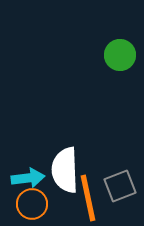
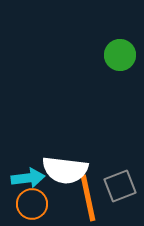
white semicircle: rotated 81 degrees counterclockwise
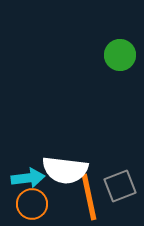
orange line: moved 1 px right, 1 px up
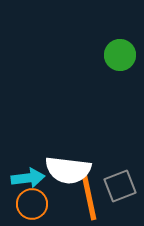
white semicircle: moved 3 px right
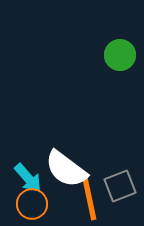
white semicircle: moved 2 px left, 1 px up; rotated 30 degrees clockwise
cyan arrow: rotated 56 degrees clockwise
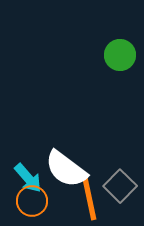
gray square: rotated 24 degrees counterclockwise
orange circle: moved 3 px up
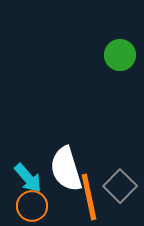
white semicircle: rotated 36 degrees clockwise
orange circle: moved 5 px down
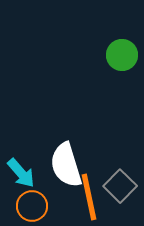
green circle: moved 2 px right
white semicircle: moved 4 px up
cyan arrow: moved 7 px left, 5 px up
